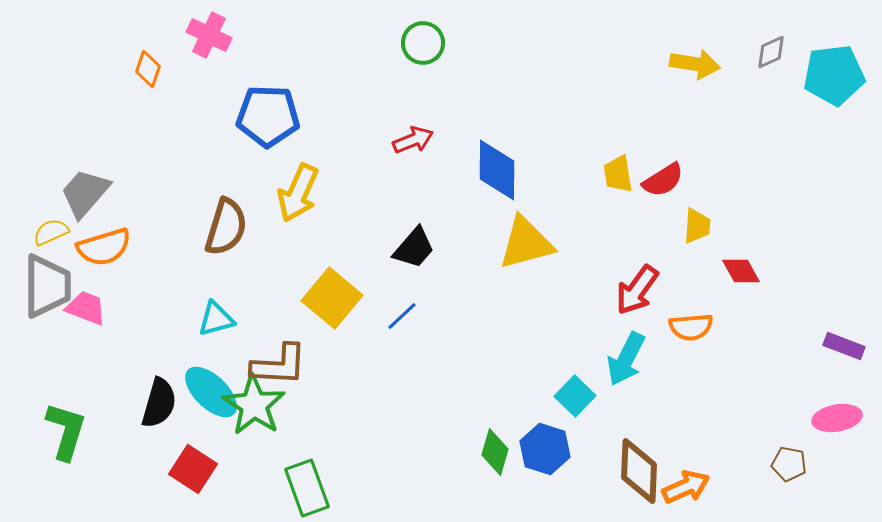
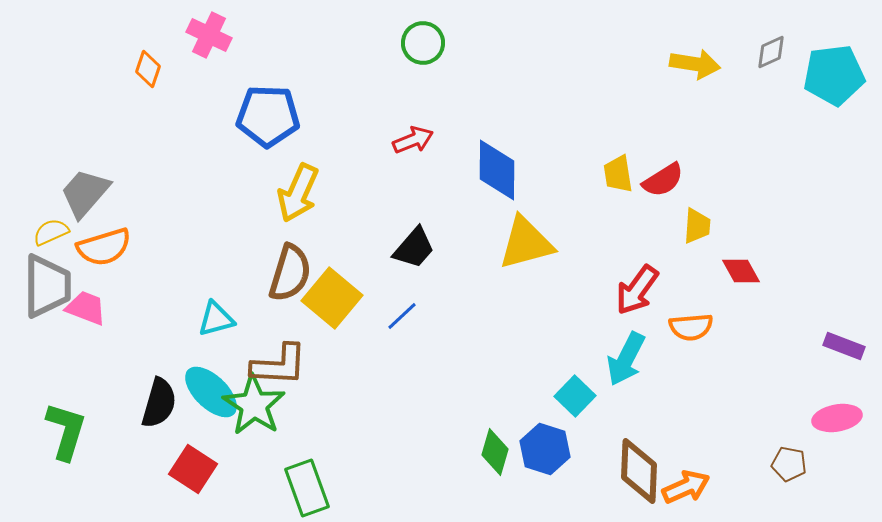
brown semicircle at (226, 227): moved 64 px right, 46 px down
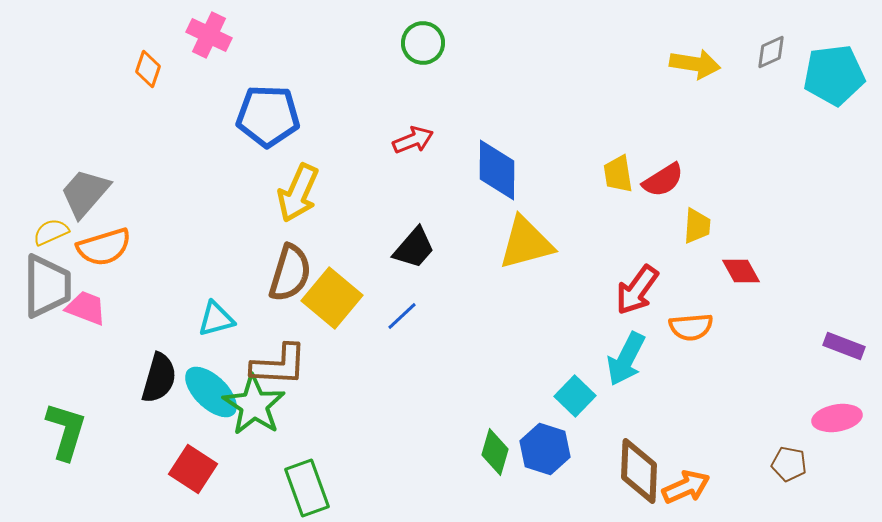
black semicircle at (159, 403): moved 25 px up
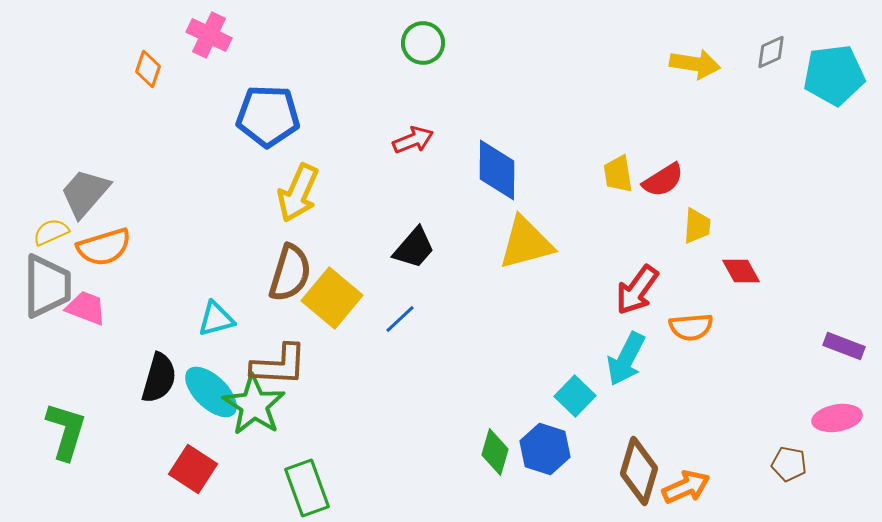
blue line at (402, 316): moved 2 px left, 3 px down
brown diamond at (639, 471): rotated 14 degrees clockwise
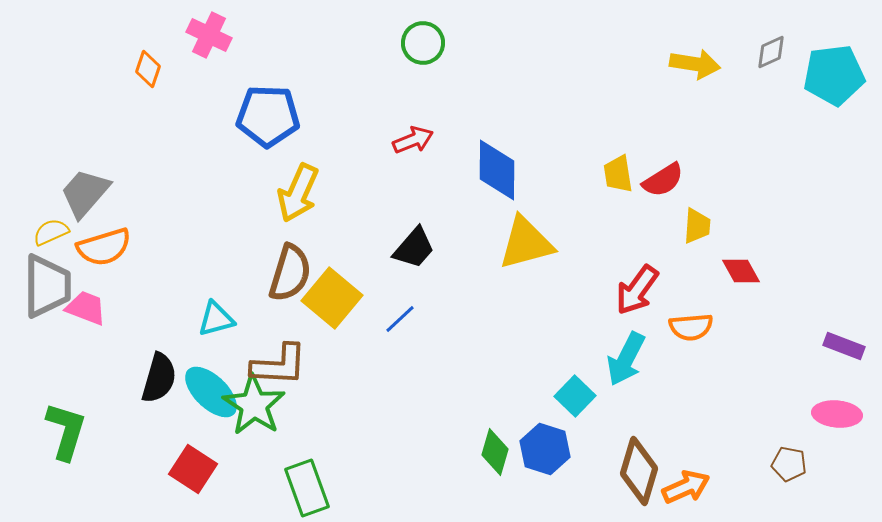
pink ellipse at (837, 418): moved 4 px up; rotated 15 degrees clockwise
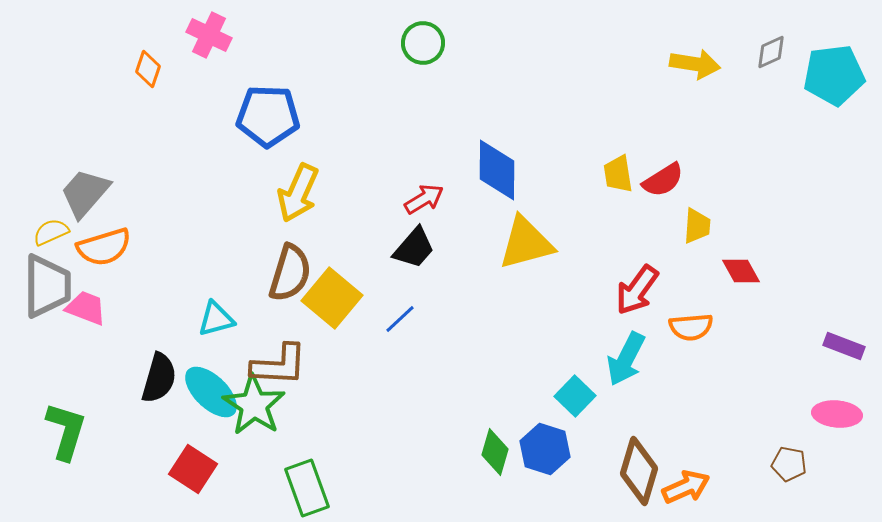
red arrow at (413, 140): moved 11 px right, 59 px down; rotated 9 degrees counterclockwise
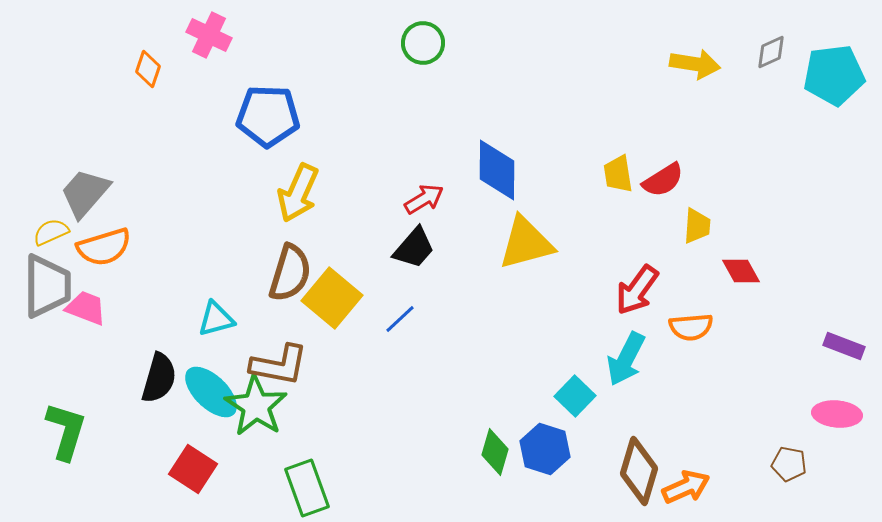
brown L-shape at (279, 365): rotated 8 degrees clockwise
green star at (254, 405): moved 2 px right, 1 px down
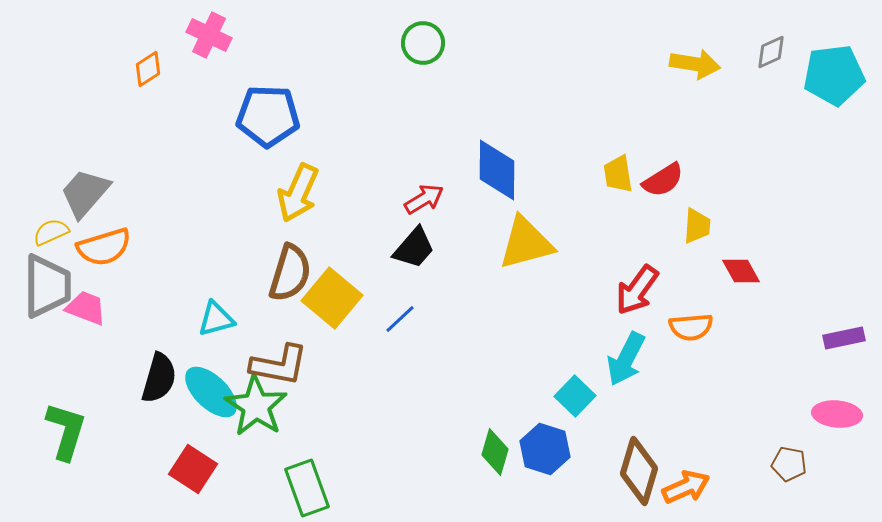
orange diamond at (148, 69): rotated 39 degrees clockwise
purple rectangle at (844, 346): moved 8 px up; rotated 33 degrees counterclockwise
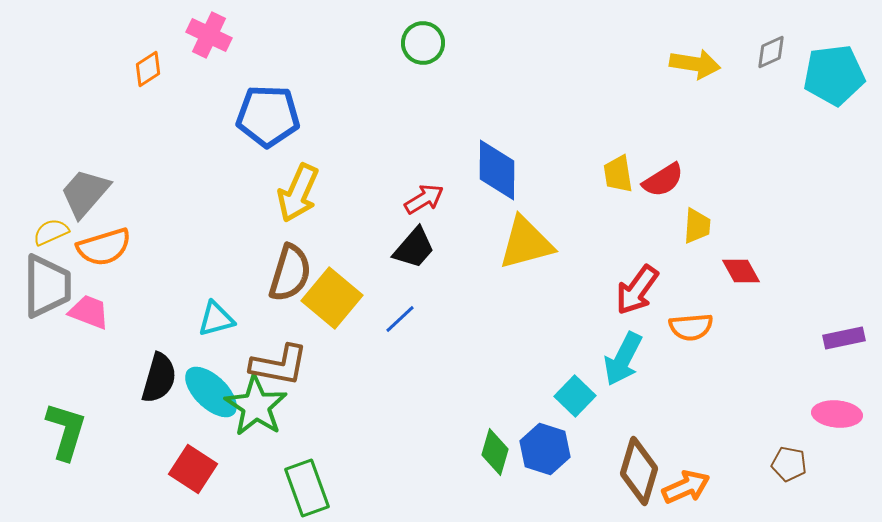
pink trapezoid at (86, 308): moved 3 px right, 4 px down
cyan arrow at (626, 359): moved 3 px left
